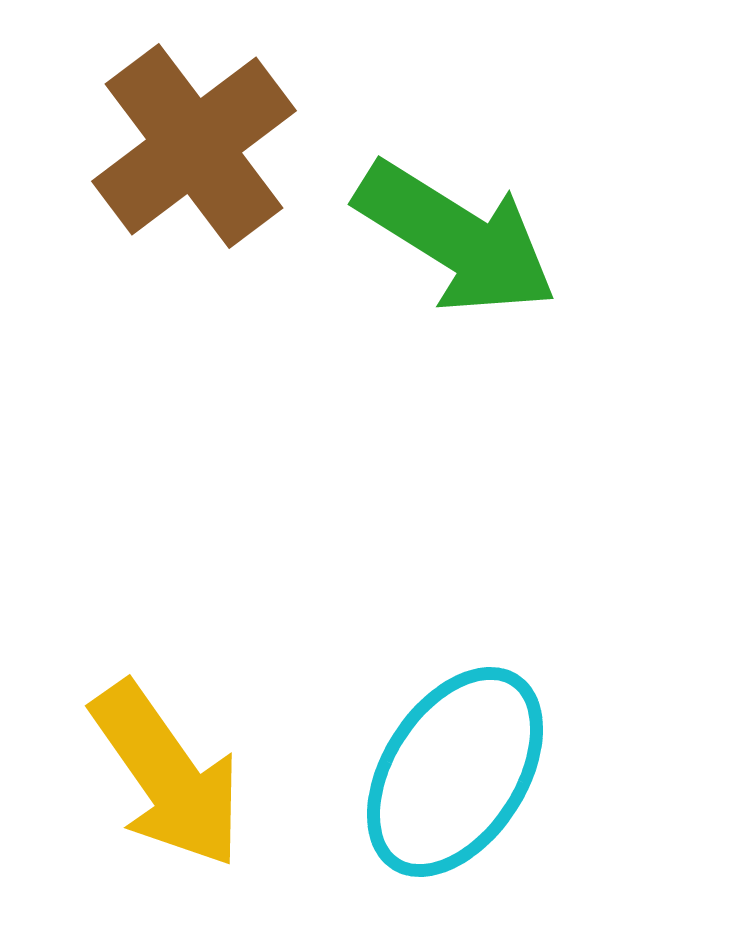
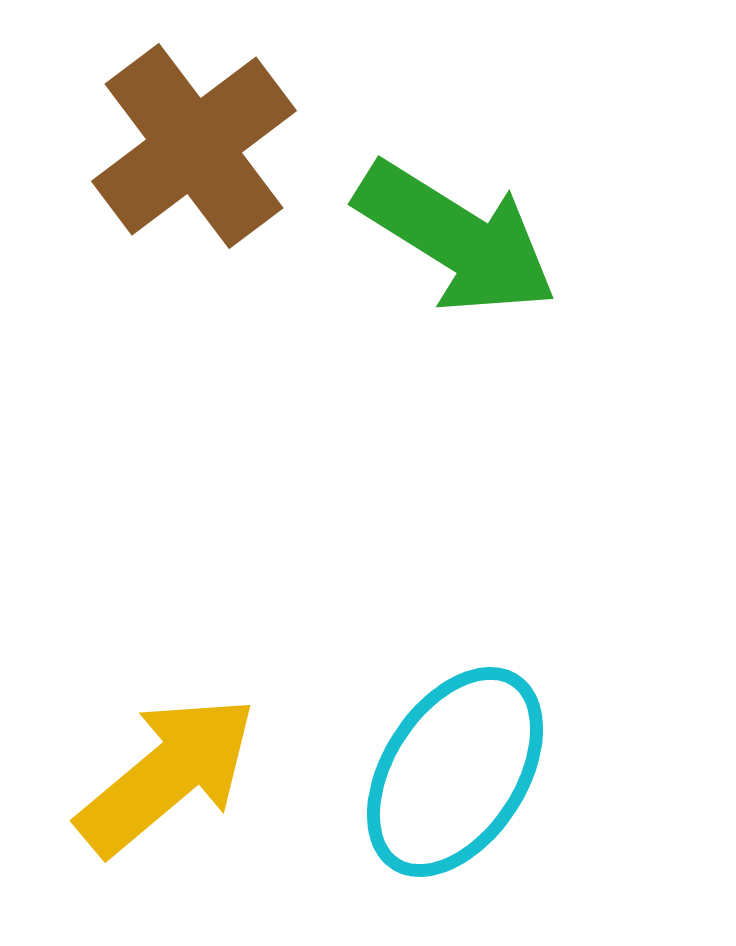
yellow arrow: rotated 95 degrees counterclockwise
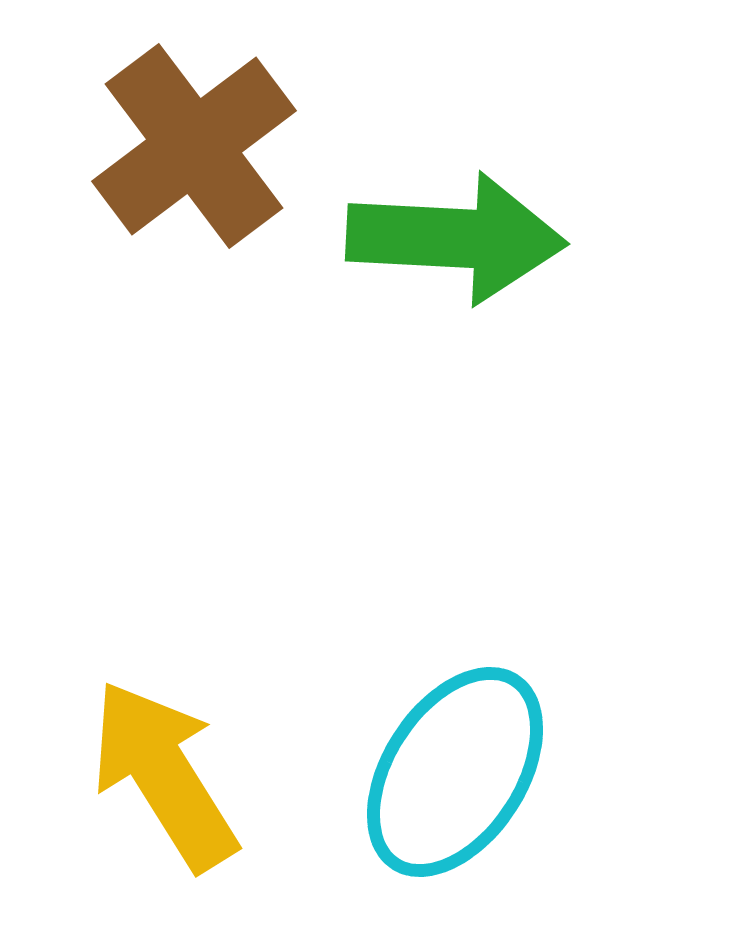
green arrow: rotated 29 degrees counterclockwise
yellow arrow: moved 3 px left; rotated 82 degrees counterclockwise
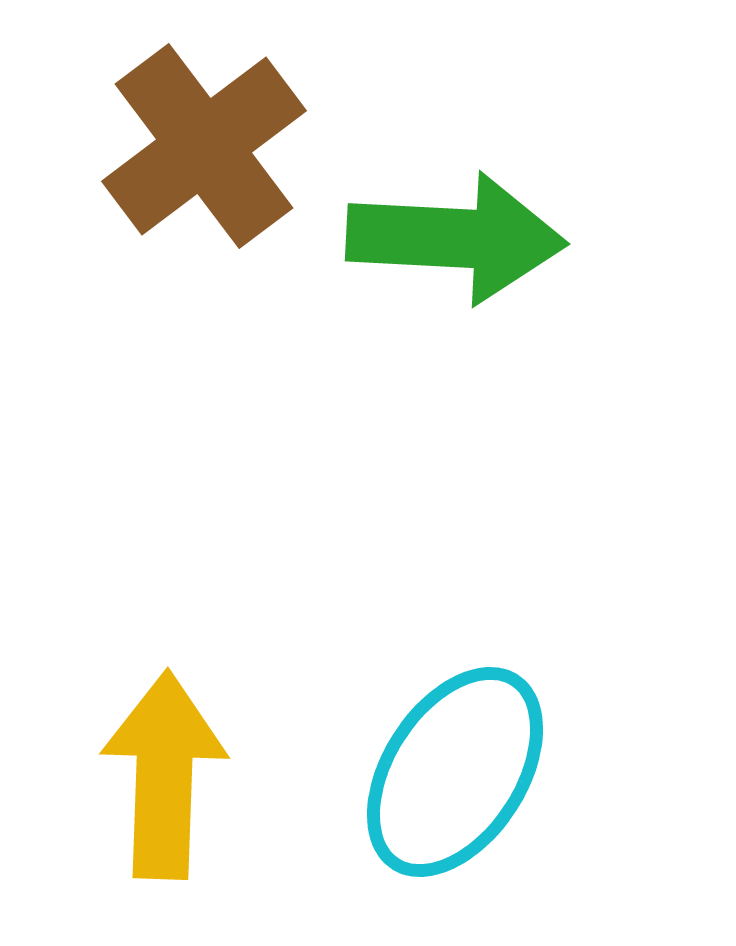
brown cross: moved 10 px right
yellow arrow: rotated 34 degrees clockwise
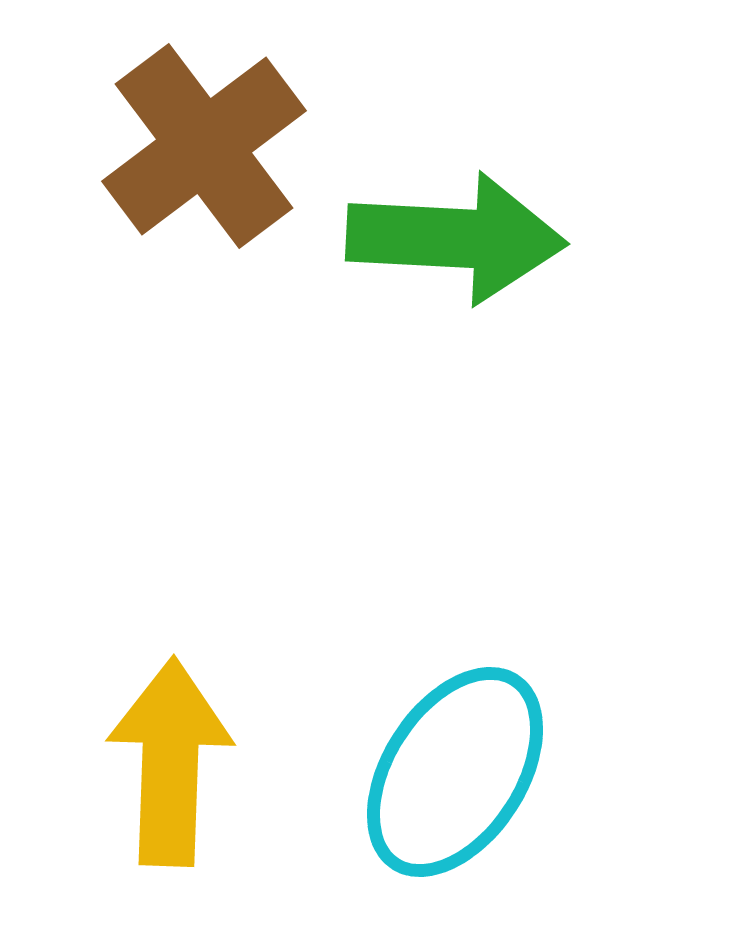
yellow arrow: moved 6 px right, 13 px up
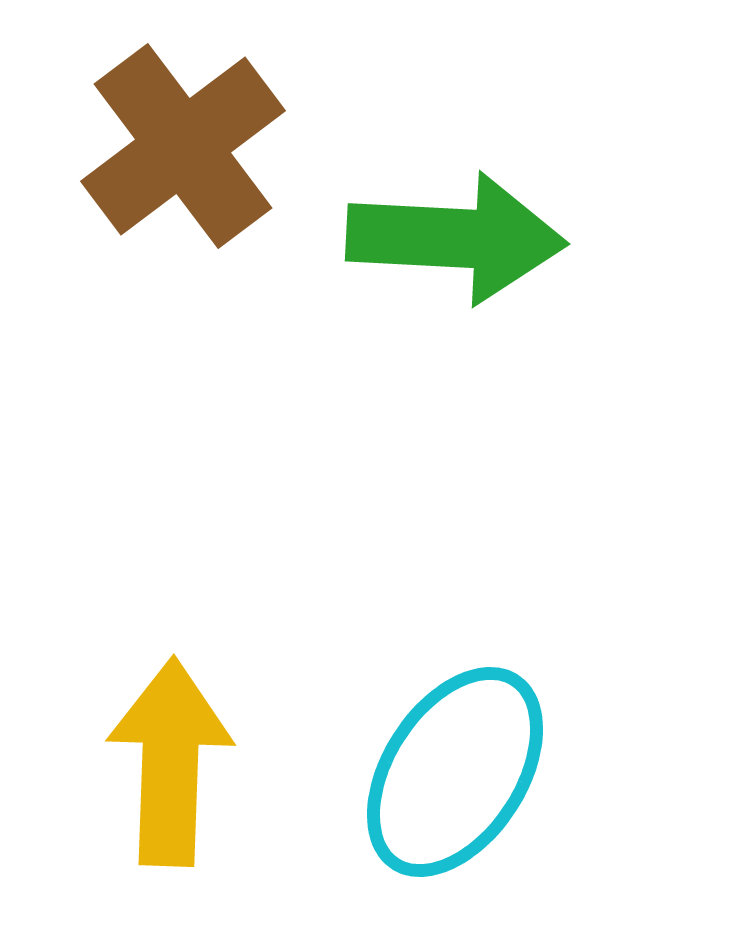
brown cross: moved 21 px left
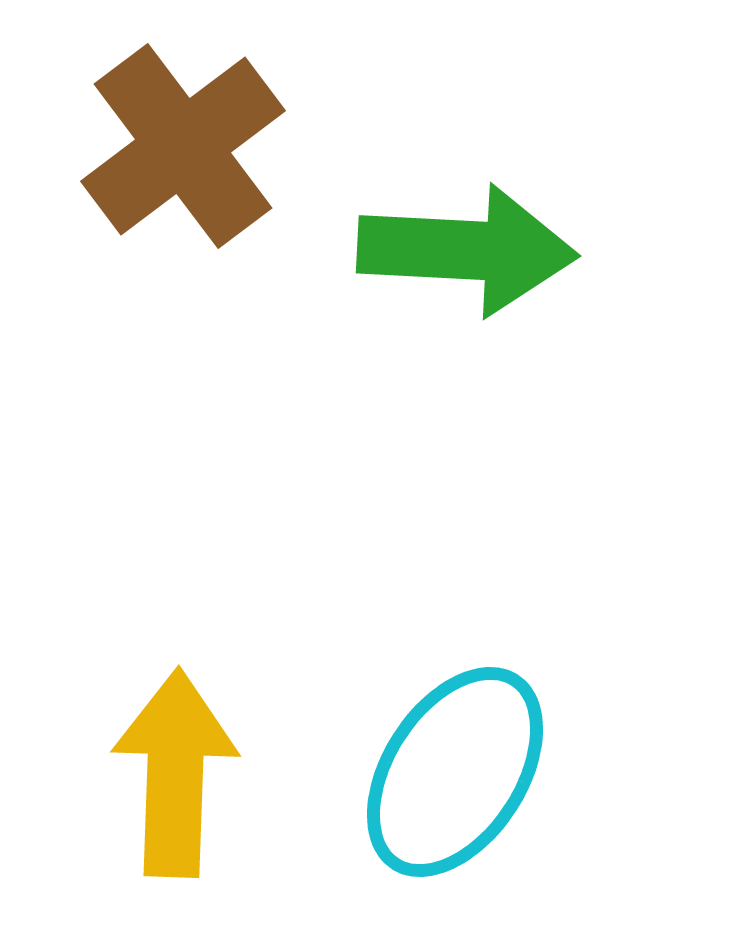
green arrow: moved 11 px right, 12 px down
yellow arrow: moved 5 px right, 11 px down
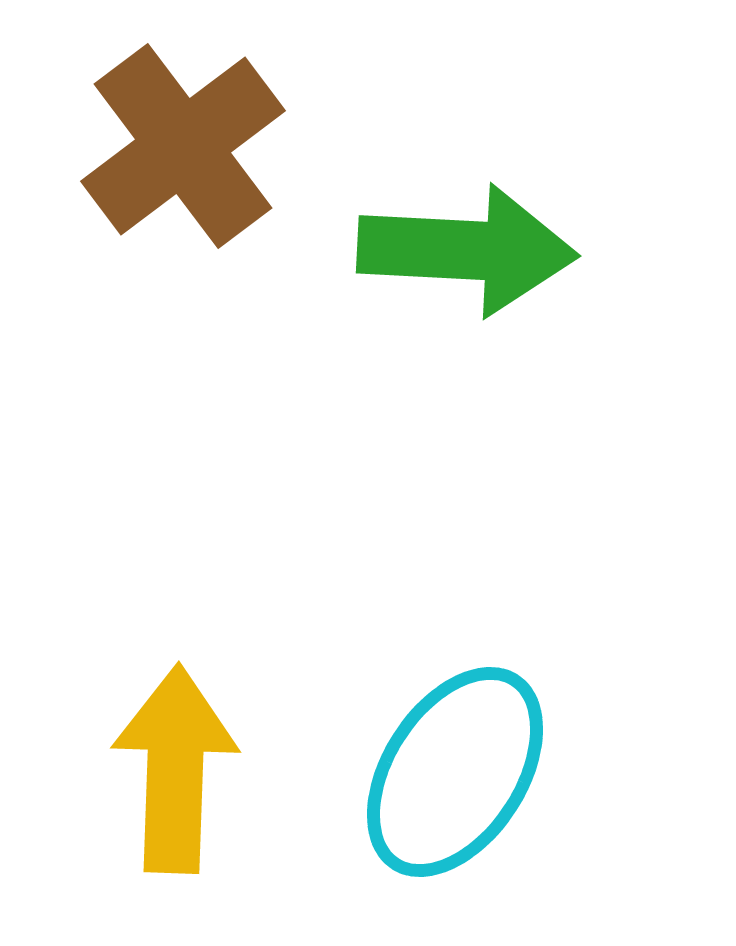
yellow arrow: moved 4 px up
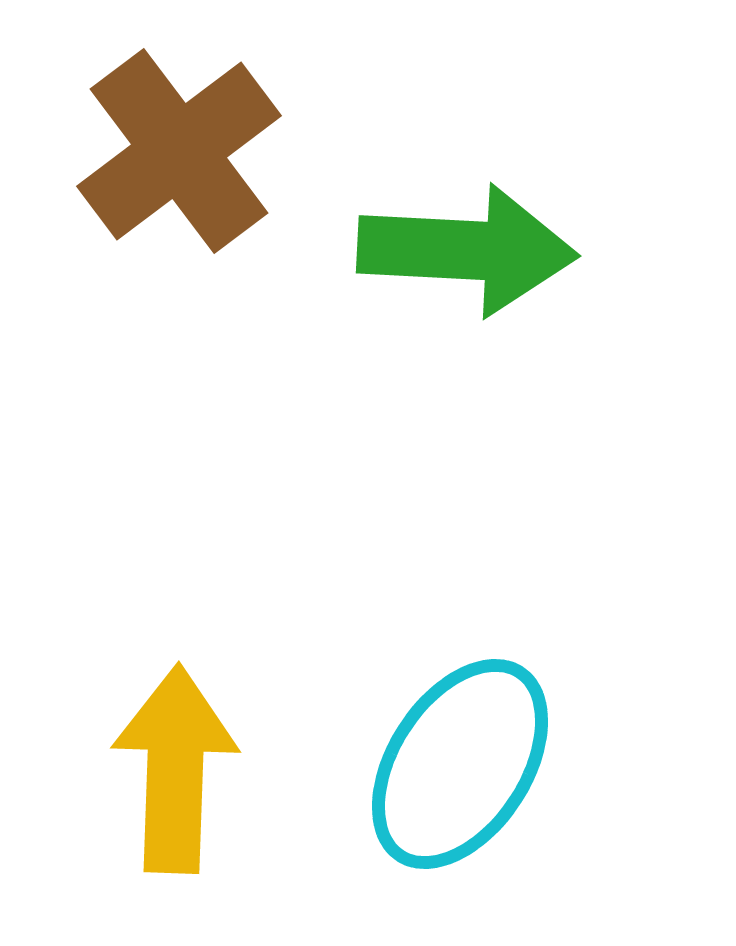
brown cross: moved 4 px left, 5 px down
cyan ellipse: moved 5 px right, 8 px up
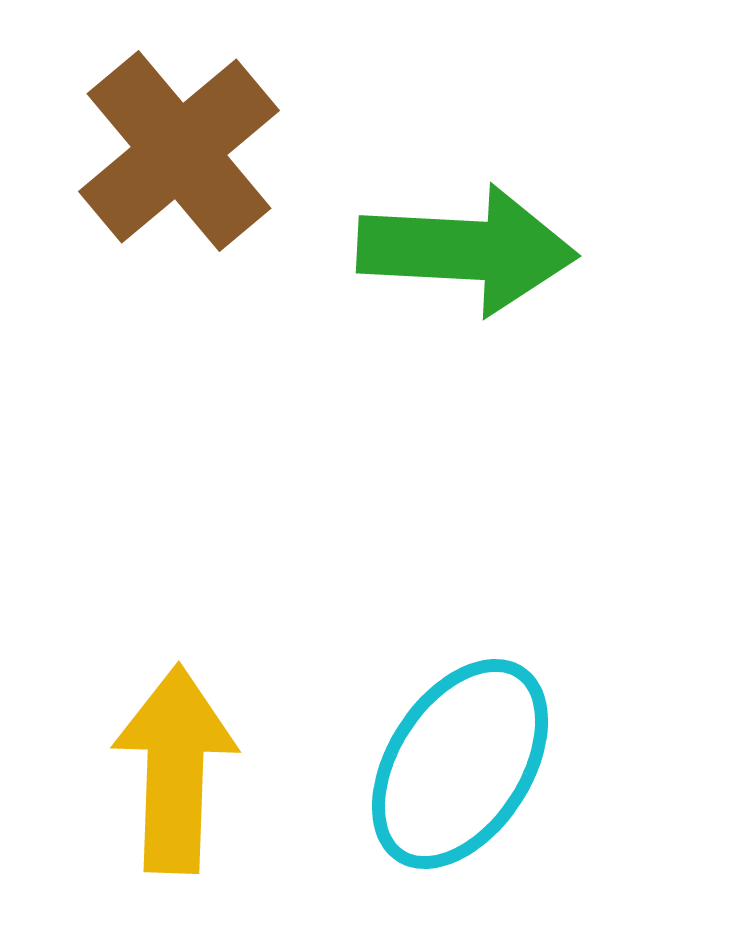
brown cross: rotated 3 degrees counterclockwise
